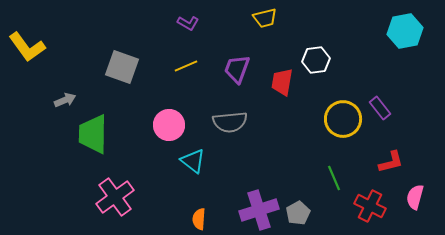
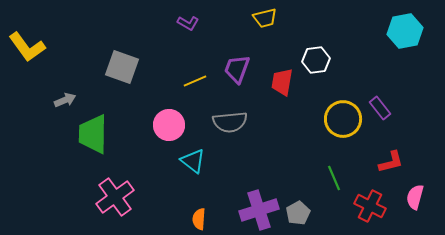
yellow line: moved 9 px right, 15 px down
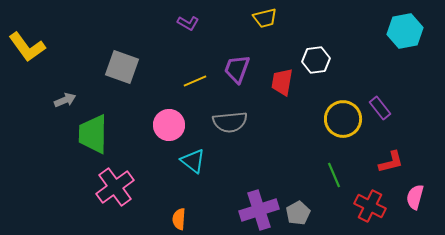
green line: moved 3 px up
pink cross: moved 10 px up
orange semicircle: moved 20 px left
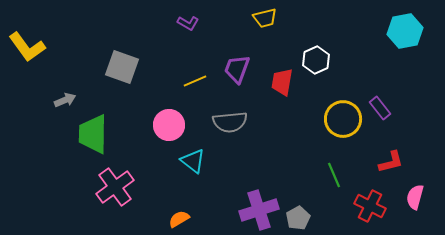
white hexagon: rotated 16 degrees counterclockwise
gray pentagon: moved 5 px down
orange semicircle: rotated 55 degrees clockwise
